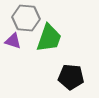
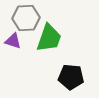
gray hexagon: rotated 8 degrees counterclockwise
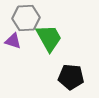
green trapezoid: rotated 48 degrees counterclockwise
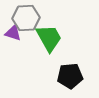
purple triangle: moved 8 px up
black pentagon: moved 1 px left, 1 px up; rotated 10 degrees counterclockwise
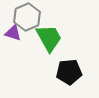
gray hexagon: moved 1 px right, 1 px up; rotated 20 degrees counterclockwise
black pentagon: moved 1 px left, 4 px up
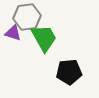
gray hexagon: rotated 16 degrees clockwise
green trapezoid: moved 5 px left
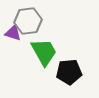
gray hexagon: moved 1 px right, 4 px down
green trapezoid: moved 14 px down
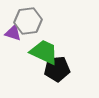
green trapezoid: rotated 36 degrees counterclockwise
black pentagon: moved 12 px left, 3 px up
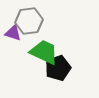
gray hexagon: moved 1 px right
black pentagon: moved 1 px right, 1 px up; rotated 15 degrees counterclockwise
